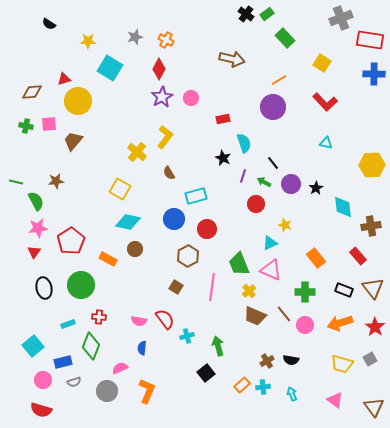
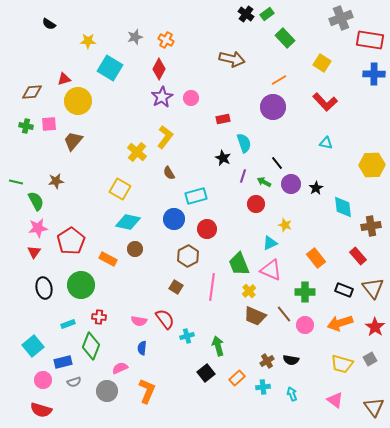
black line at (273, 163): moved 4 px right
orange rectangle at (242, 385): moved 5 px left, 7 px up
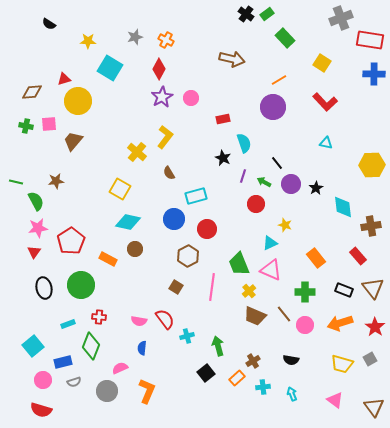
brown cross at (267, 361): moved 14 px left
